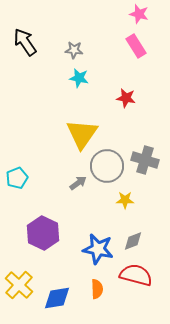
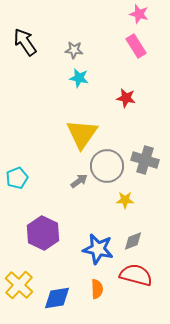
gray arrow: moved 1 px right, 2 px up
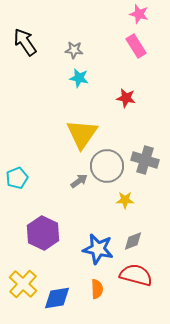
yellow cross: moved 4 px right, 1 px up
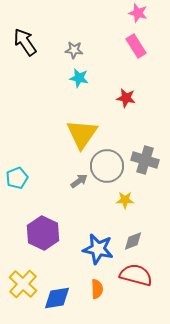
pink star: moved 1 px left, 1 px up
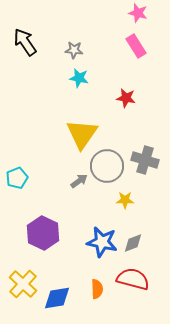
gray diamond: moved 2 px down
blue star: moved 4 px right, 7 px up
red semicircle: moved 3 px left, 4 px down
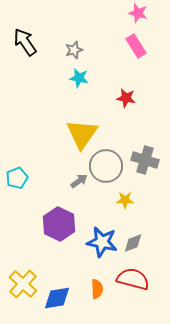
gray star: rotated 24 degrees counterclockwise
gray circle: moved 1 px left
purple hexagon: moved 16 px right, 9 px up
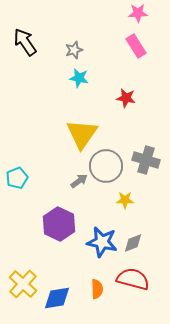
pink star: rotated 18 degrees counterclockwise
gray cross: moved 1 px right
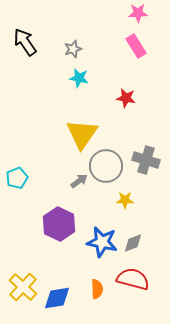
gray star: moved 1 px left, 1 px up
yellow cross: moved 3 px down
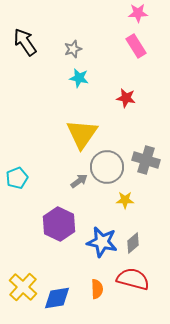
gray circle: moved 1 px right, 1 px down
gray diamond: rotated 20 degrees counterclockwise
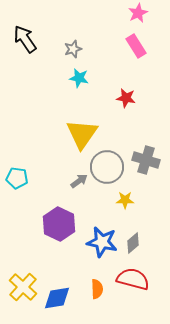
pink star: rotated 24 degrees counterclockwise
black arrow: moved 3 px up
cyan pentagon: rotated 30 degrees clockwise
